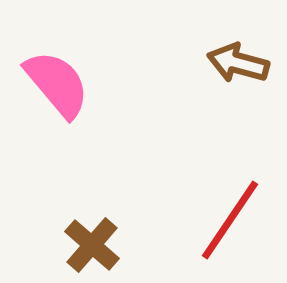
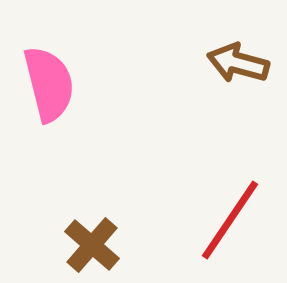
pink semicircle: moved 8 px left; rotated 26 degrees clockwise
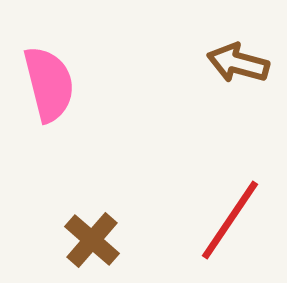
brown cross: moved 5 px up
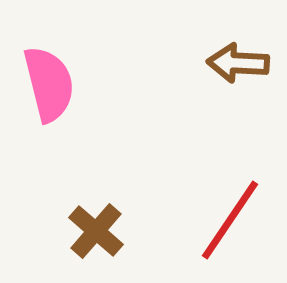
brown arrow: rotated 12 degrees counterclockwise
brown cross: moved 4 px right, 9 px up
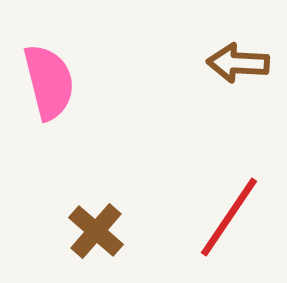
pink semicircle: moved 2 px up
red line: moved 1 px left, 3 px up
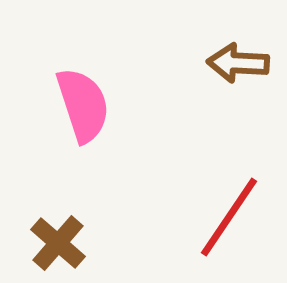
pink semicircle: moved 34 px right, 23 px down; rotated 4 degrees counterclockwise
brown cross: moved 38 px left, 12 px down
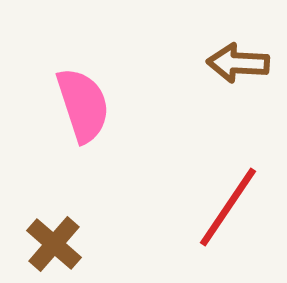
red line: moved 1 px left, 10 px up
brown cross: moved 4 px left, 1 px down
